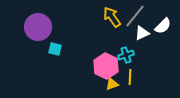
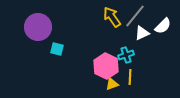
cyan square: moved 2 px right
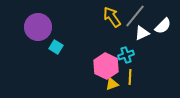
cyan square: moved 1 px left, 2 px up; rotated 16 degrees clockwise
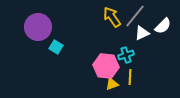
pink hexagon: rotated 20 degrees counterclockwise
